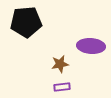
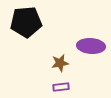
brown star: moved 1 px up
purple rectangle: moved 1 px left
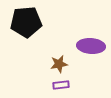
brown star: moved 1 px left, 1 px down
purple rectangle: moved 2 px up
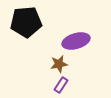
purple ellipse: moved 15 px left, 5 px up; rotated 20 degrees counterclockwise
purple rectangle: rotated 49 degrees counterclockwise
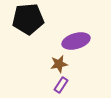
black pentagon: moved 2 px right, 3 px up
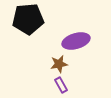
purple rectangle: rotated 63 degrees counterclockwise
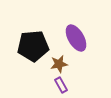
black pentagon: moved 5 px right, 27 px down
purple ellipse: moved 3 px up; rotated 76 degrees clockwise
